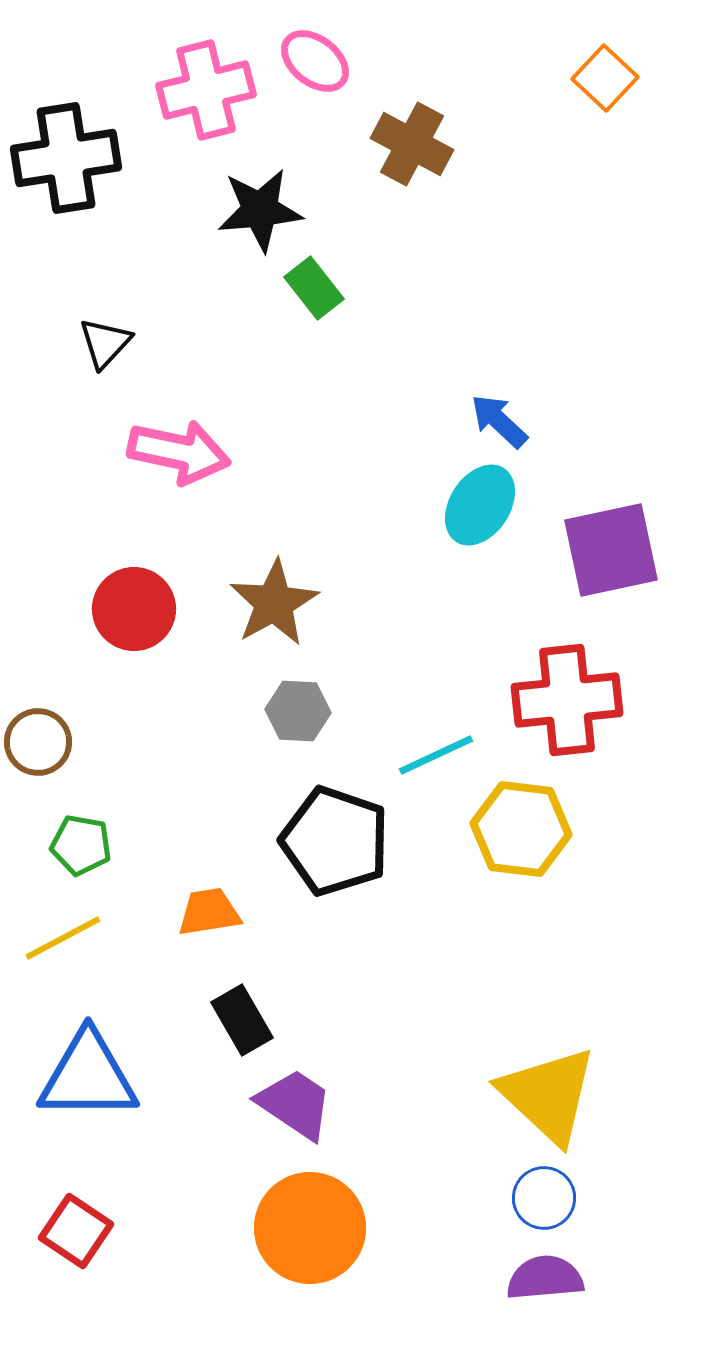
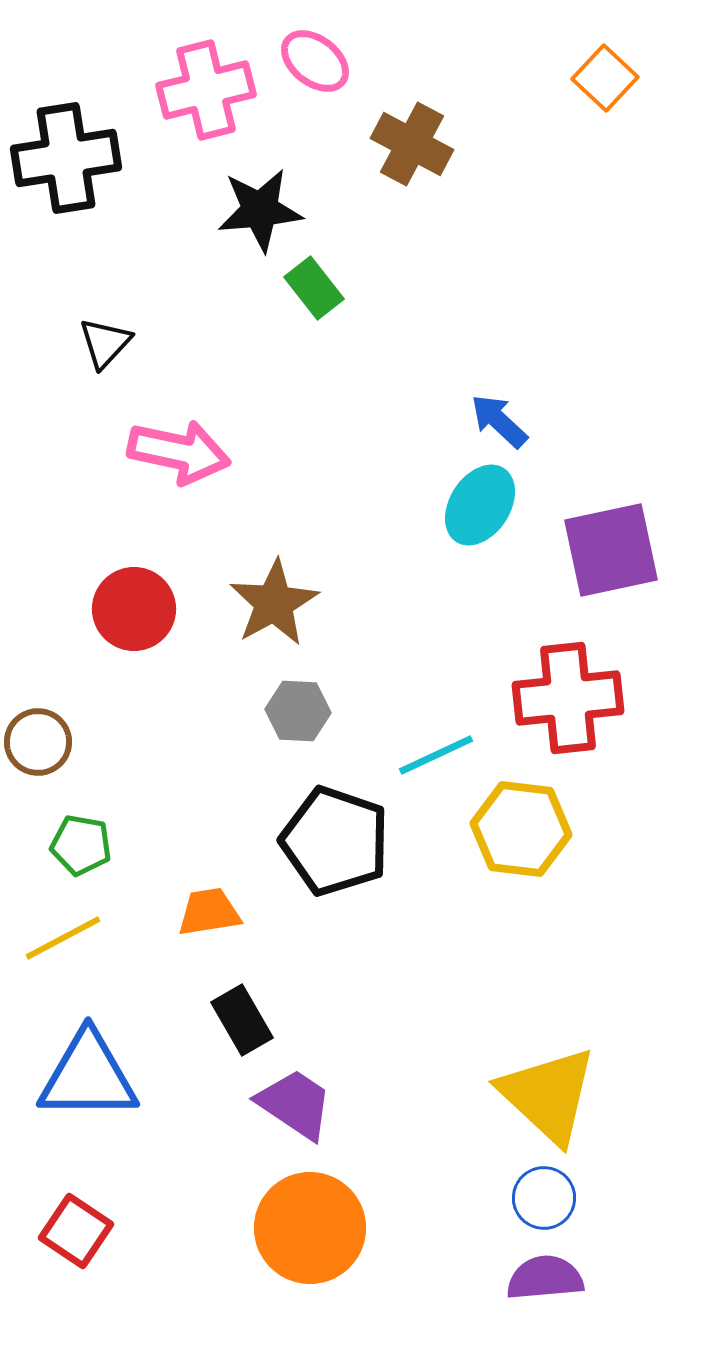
red cross: moved 1 px right, 2 px up
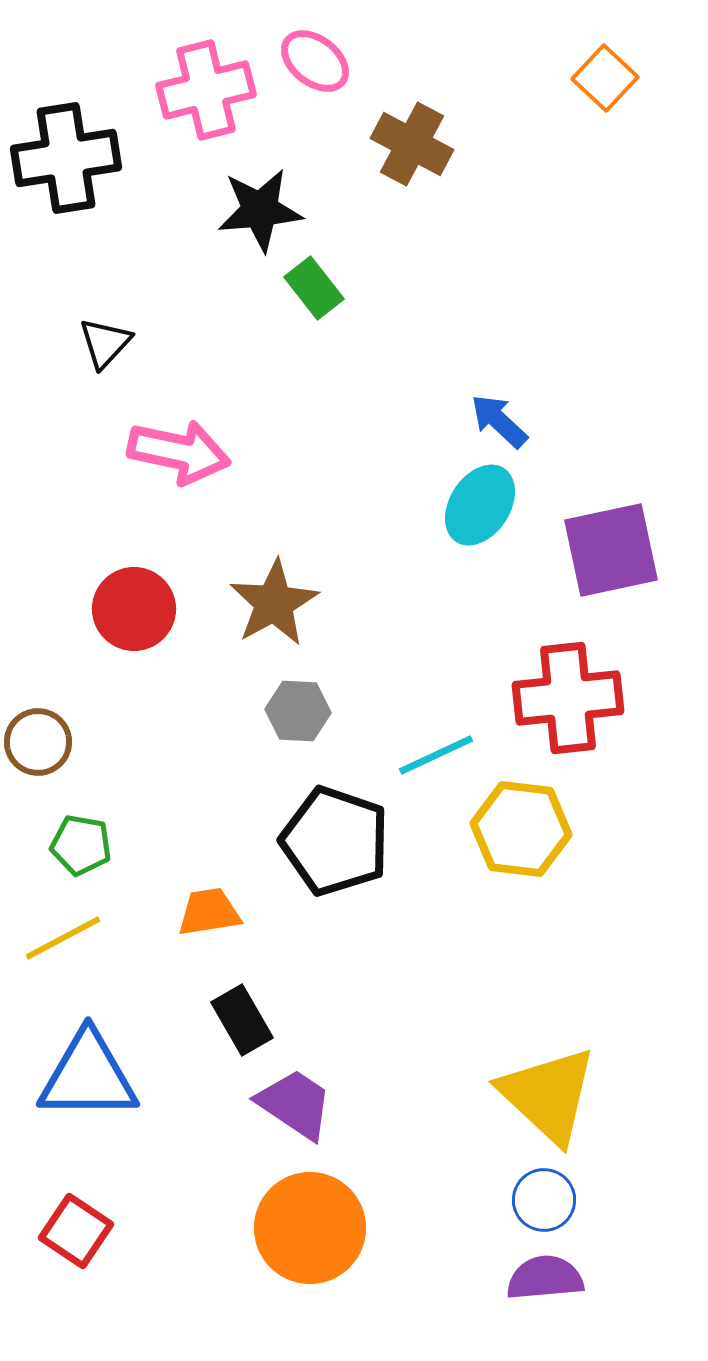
blue circle: moved 2 px down
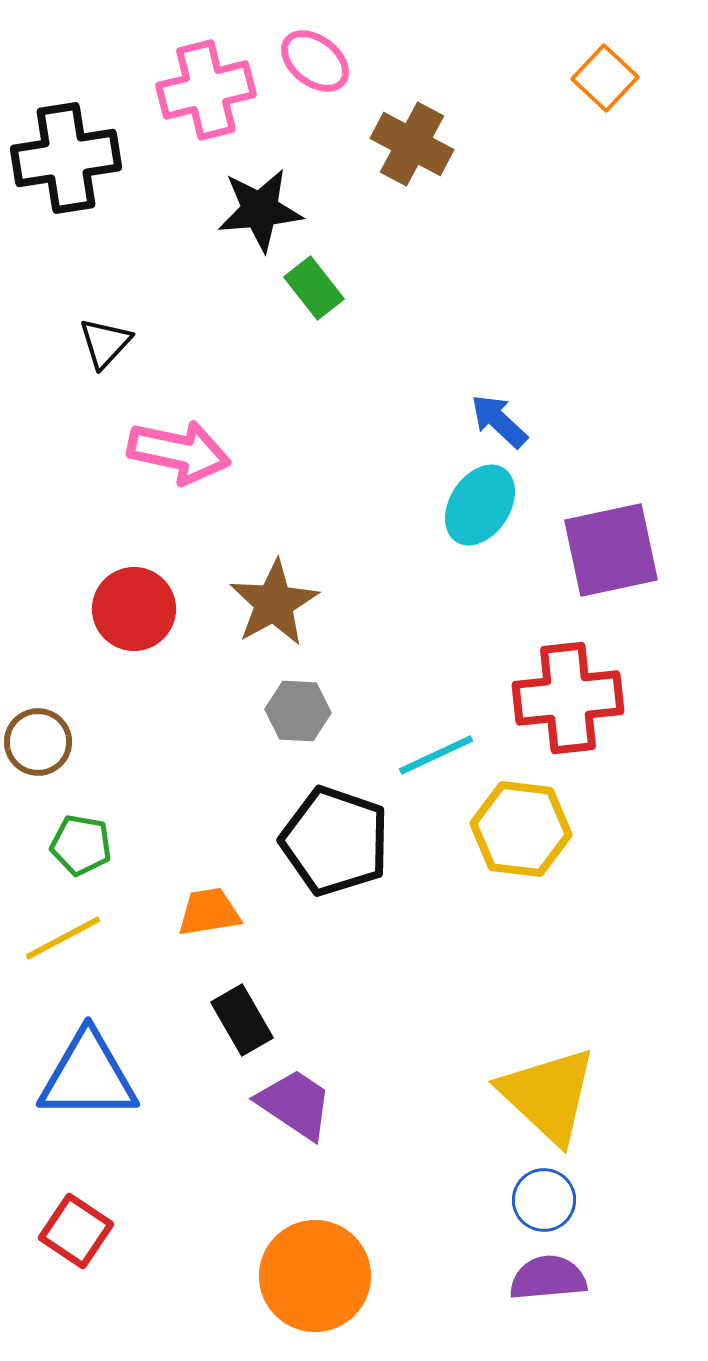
orange circle: moved 5 px right, 48 px down
purple semicircle: moved 3 px right
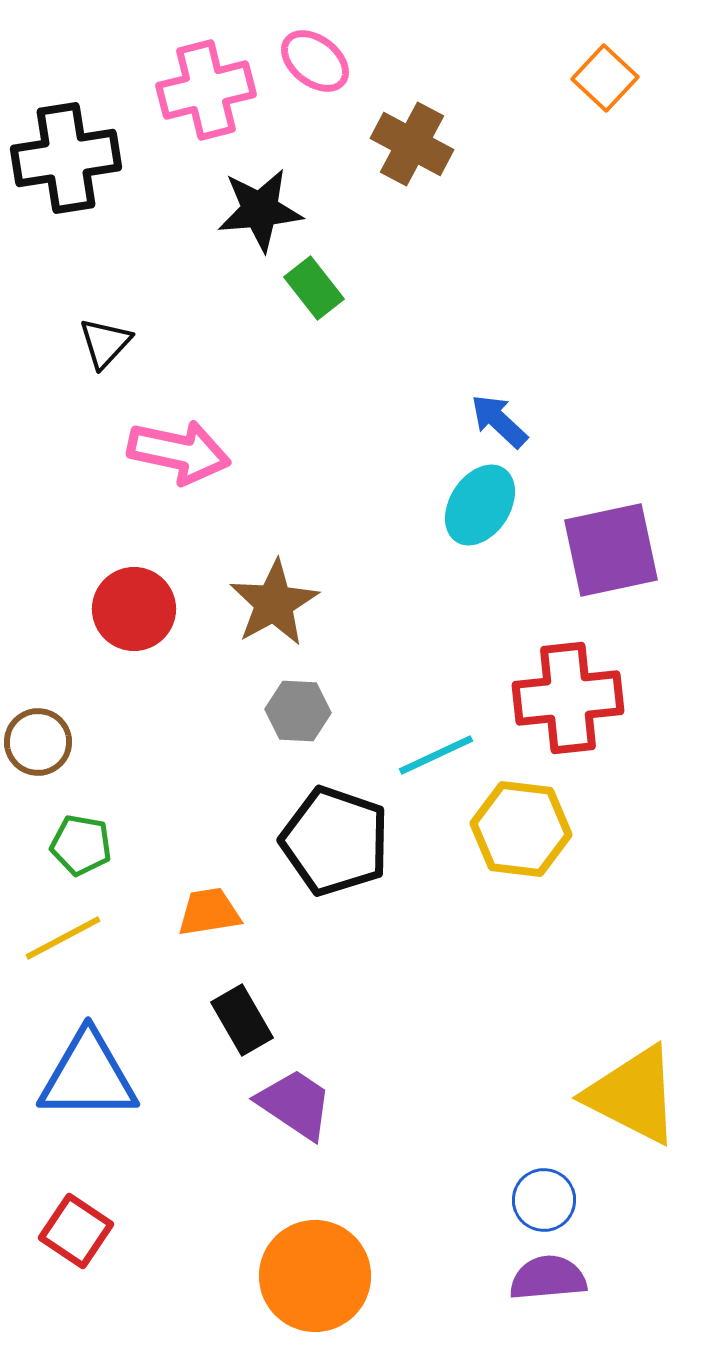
yellow triangle: moved 85 px right; rotated 16 degrees counterclockwise
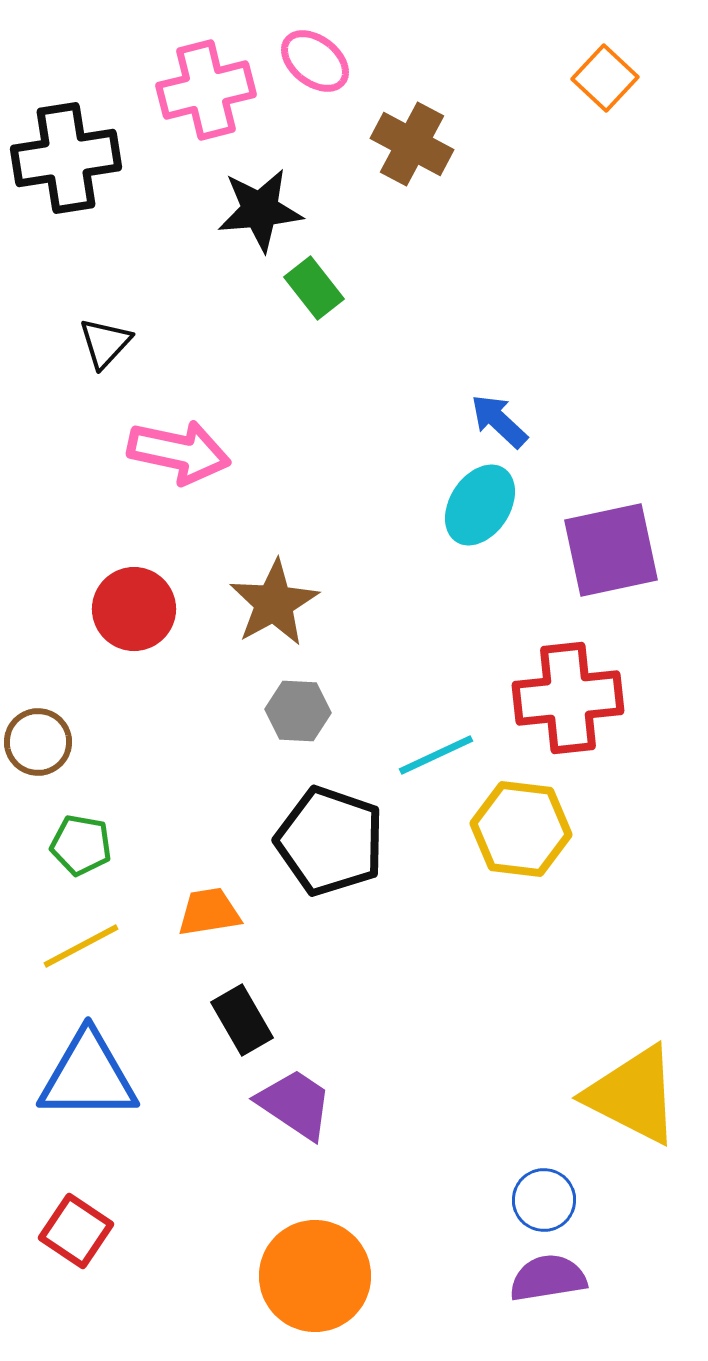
black pentagon: moved 5 px left
yellow line: moved 18 px right, 8 px down
purple semicircle: rotated 4 degrees counterclockwise
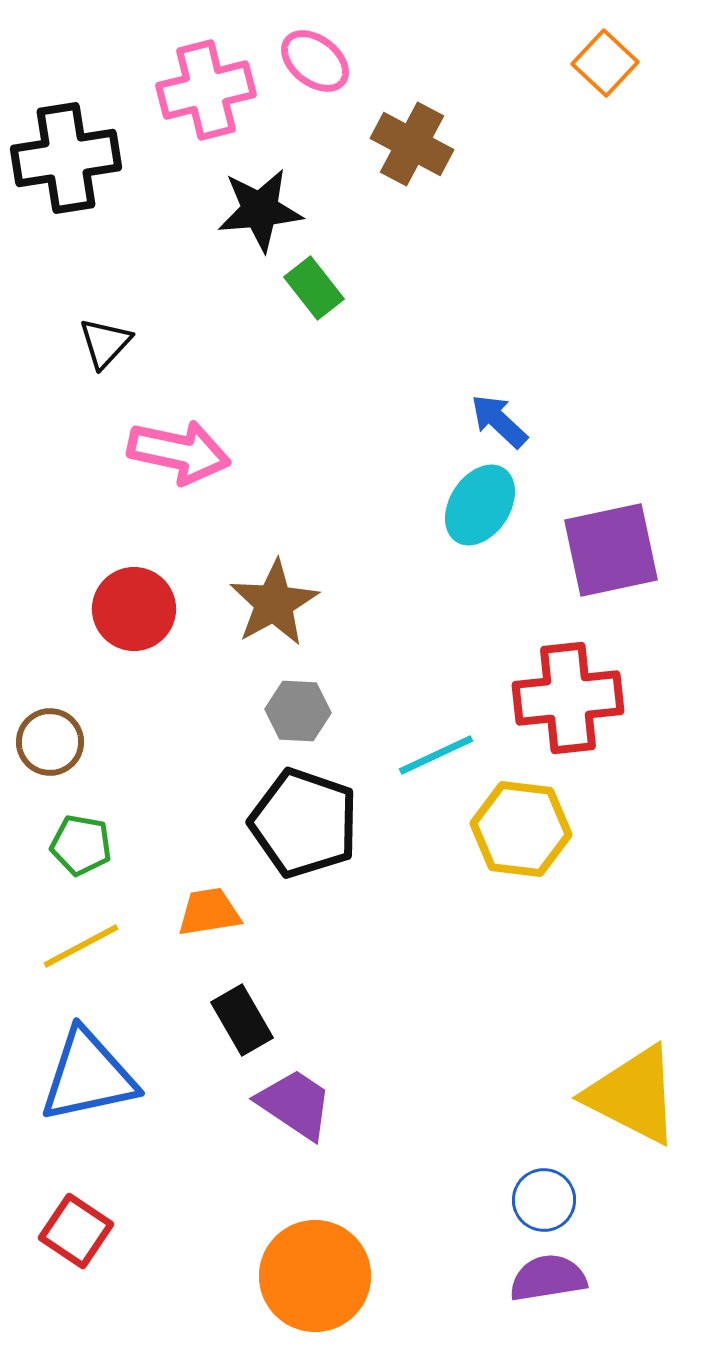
orange square: moved 15 px up
brown circle: moved 12 px right
black pentagon: moved 26 px left, 18 px up
blue triangle: rotated 12 degrees counterclockwise
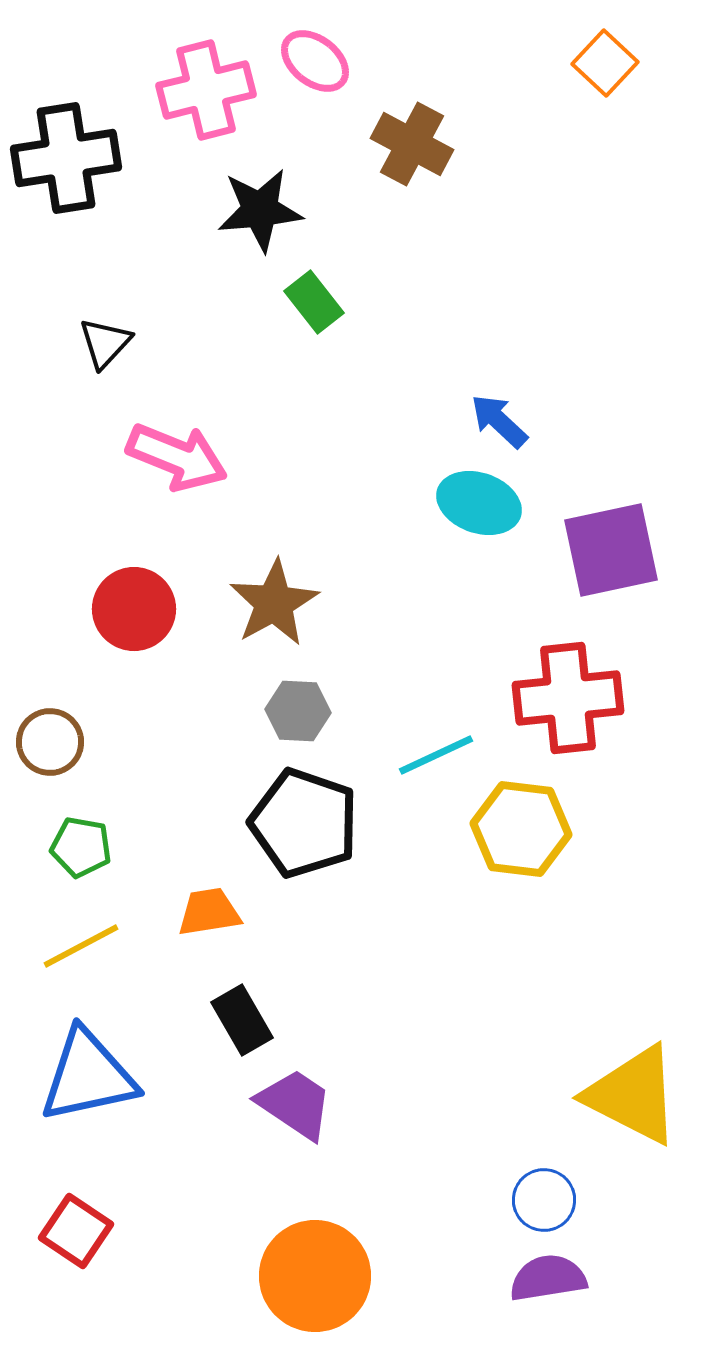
green rectangle: moved 14 px down
pink arrow: moved 2 px left, 5 px down; rotated 10 degrees clockwise
cyan ellipse: moved 1 px left, 2 px up; rotated 76 degrees clockwise
green pentagon: moved 2 px down
